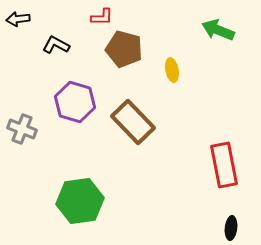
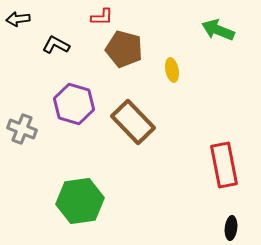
purple hexagon: moved 1 px left, 2 px down
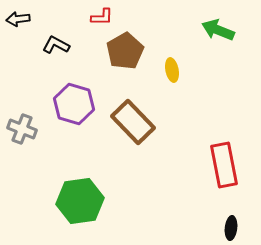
brown pentagon: moved 1 px right, 2 px down; rotated 27 degrees clockwise
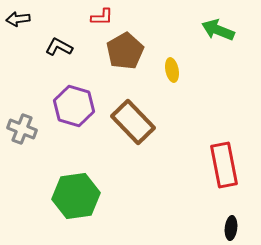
black L-shape: moved 3 px right, 2 px down
purple hexagon: moved 2 px down
green hexagon: moved 4 px left, 5 px up
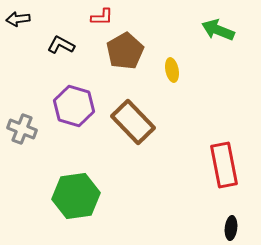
black L-shape: moved 2 px right, 2 px up
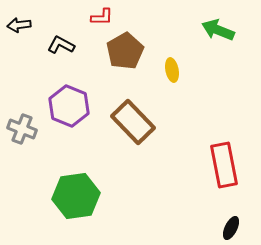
black arrow: moved 1 px right, 6 px down
purple hexagon: moved 5 px left; rotated 6 degrees clockwise
black ellipse: rotated 20 degrees clockwise
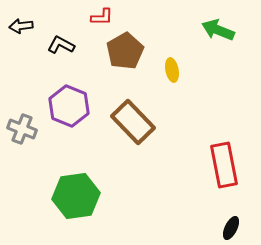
black arrow: moved 2 px right, 1 px down
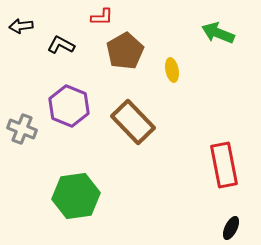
green arrow: moved 3 px down
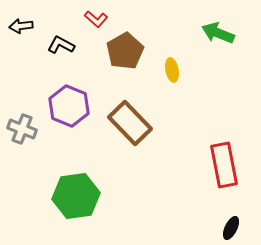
red L-shape: moved 6 px left, 2 px down; rotated 40 degrees clockwise
brown rectangle: moved 3 px left, 1 px down
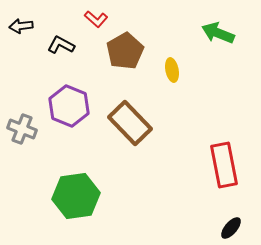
black ellipse: rotated 15 degrees clockwise
